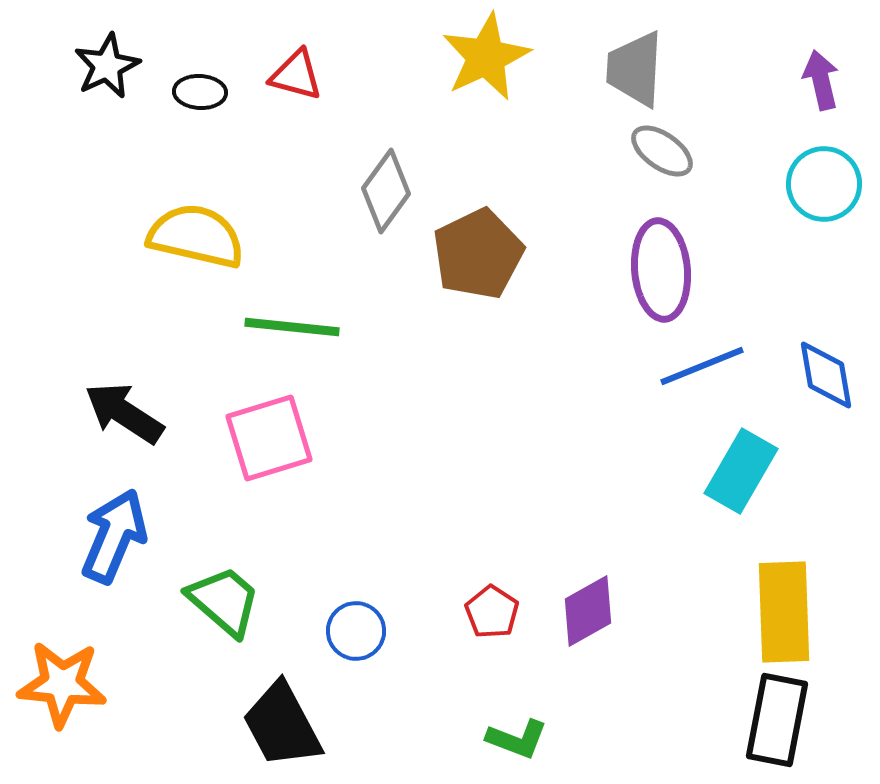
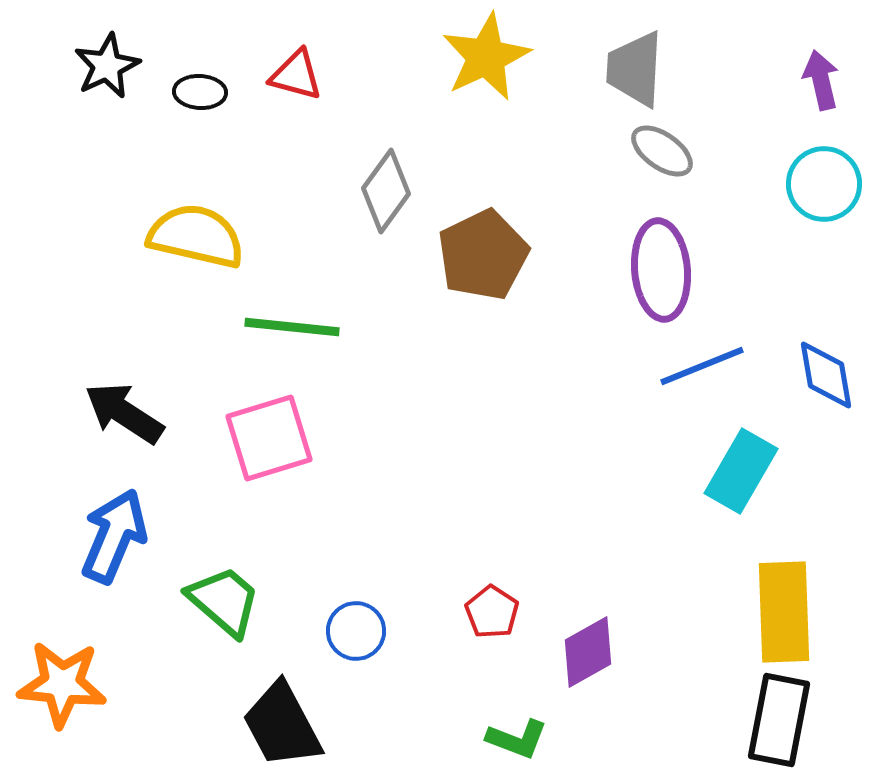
brown pentagon: moved 5 px right, 1 px down
purple diamond: moved 41 px down
black rectangle: moved 2 px right
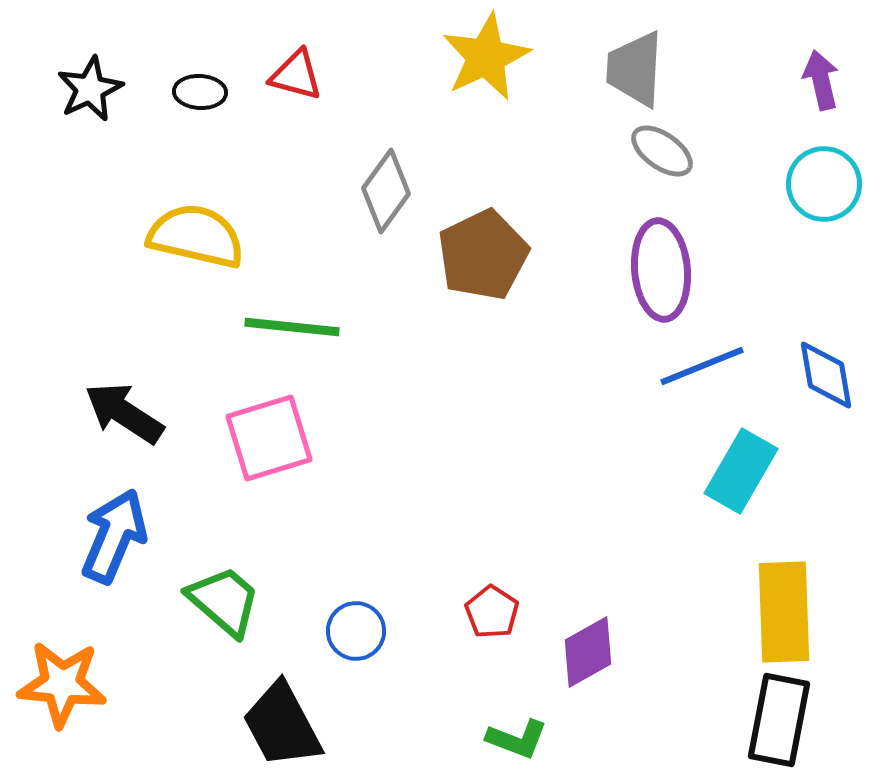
black star: moved 17 px left, 23 px down
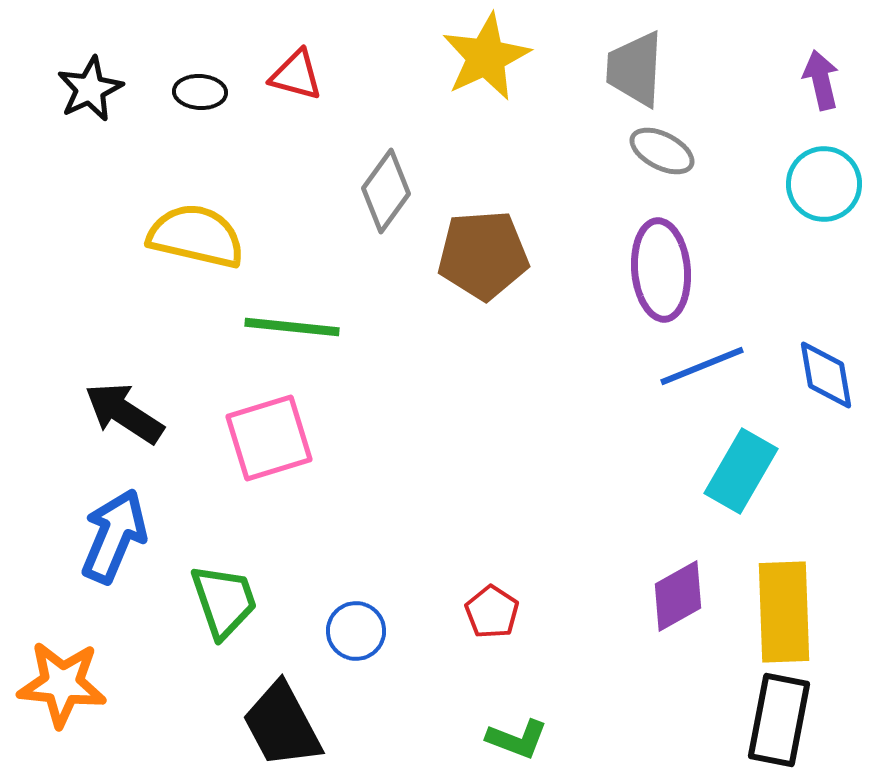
gray ellipse: rotated 8 degrees counterclockwise
brown pentagon: rotated 22 degrees clockwise
green trapezoid: rotated 30 degrees clockwise
purple diamond: moved 90 px right, 56 px up
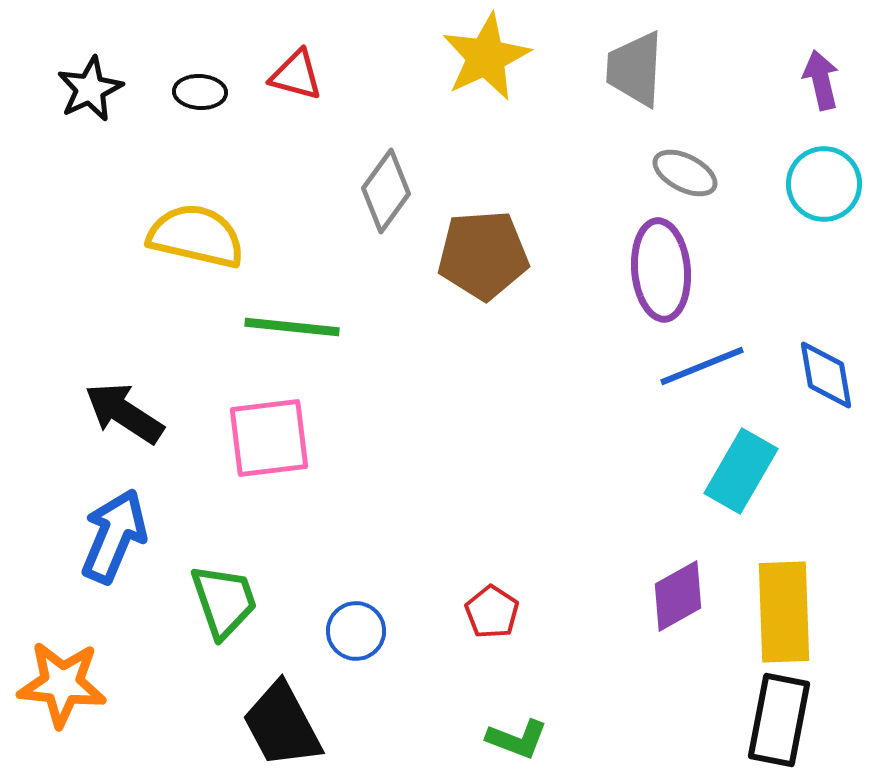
gray ellipse: moved 23 px right, 22 px down
pink square: rotated 10 degrees clockwise
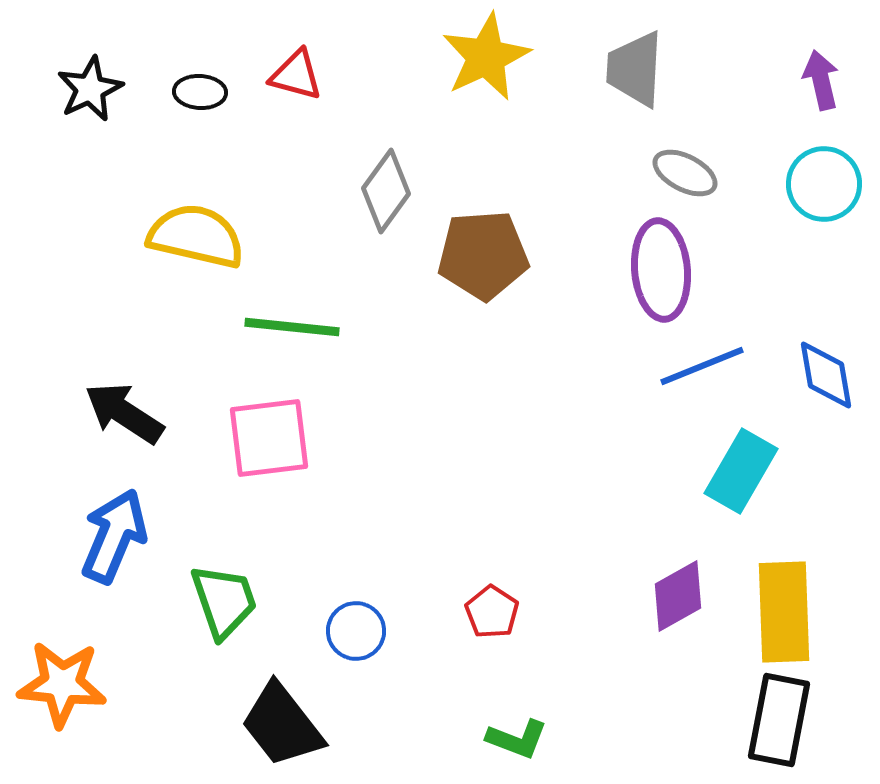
black trapezoid: rotated 10 degrees counterclockwise
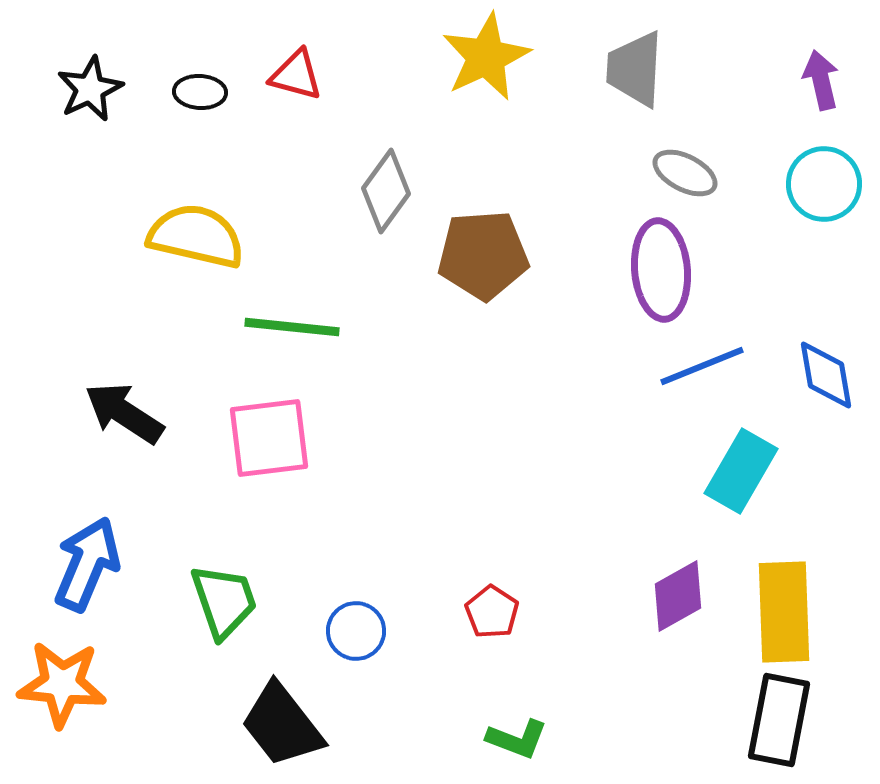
blue arrow: moved 27 px left, 28 px down
